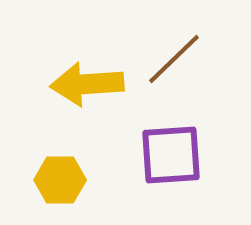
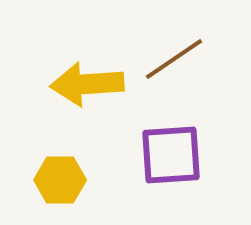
brown line: rotated 10 degrees clockwise
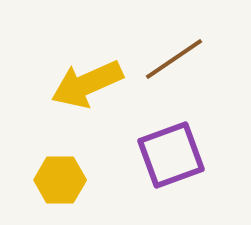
yellow arrow: rotated 20 degrees counterclockwise
purple square: rotated 16 degrees counterclockwise
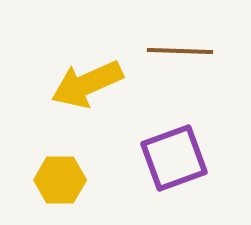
brown line: moved 6 px right, 8 px up; rotated 36 degrees clockwise
purple square: moved 3 px right, 3 px down
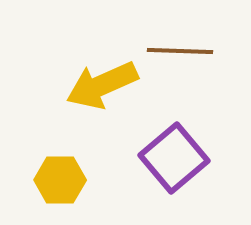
yellow arrow: moved 15 px right, 1 px down
purple square: rotated 20 degrees counterclockwise
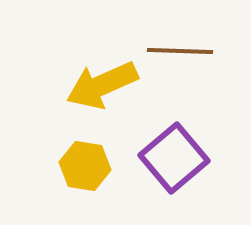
yellow hexagon: moved 25 px right, 14 px up; rotated 9 degrees clockwise
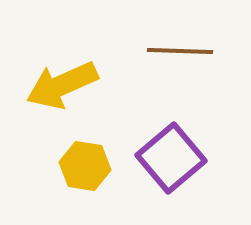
yellow arrow: moved 40 px left
purple square: moved 3 px left
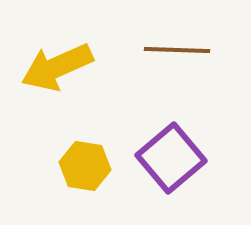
brown line: moved 3 px left, 1 px up
yellow arrow: moved 5 px left, 18 px up
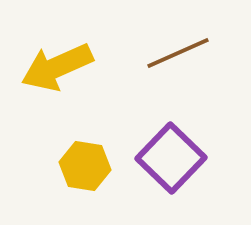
brown line: moved 1 px right, 3 px down; rotated 26 degrees counterclockwise
purple square: rotated 6 degrees counterclockwise
